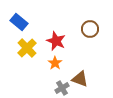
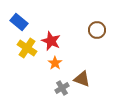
brown circle: moved 7 px right, 1 px down
red star: moved 5 px left
yellow cross: rotated 12 degrees counterclockwise
brown triangle: moved 2 px right
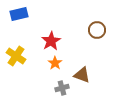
blue rectangle: moved 8 px up; rotated 54 degrees counterclockwise
red star: rotated 18 degrees clockwise
yellow cross: moved 11 px left, 8 px down
brown triangle: moved 4 px up
gray cross: rotated 16 degrees clockwise
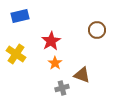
blue rectangle: moved 1 px right, 2 px down
yellow cross: moved 2 px up
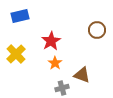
yellow cross: rotated 12 degrees clockwise
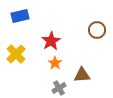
brown triangle: rotated 24 degrees counterclockwise
gray cross: moved 3 px left; rotated 16 degrees counterclockwise
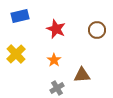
red star: moved 5 px right, 12 px up; rotated 18 degrees counterclockwise
orange star: moved 1 px left, 3 px up
gray cross: moved 2 px left
